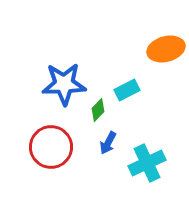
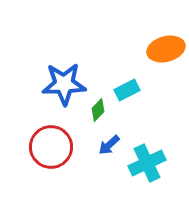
blue arrow: moved 1 px right, 2 px down; rotated 20 degrees clockwise
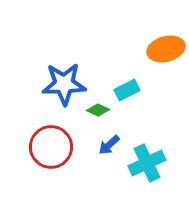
green diamond: rotated 70 degrees clockwise
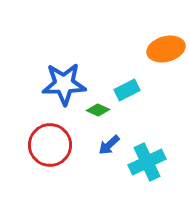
red circle: moved 1 px left, 2 px up
cyan cross: moved 1 px up
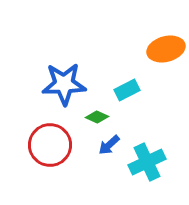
green diamond: moved 1 px left, 7 px down
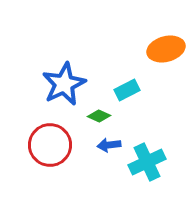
blue star: rotated 24 degrees counterclockwise
green diamond: moved 2 px right, 1 px up
blue arrow: rotated 35 degrees clockwise
